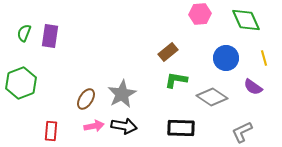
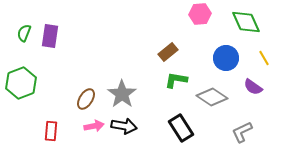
green diamond: moved 2 px down
yellow line: rotated 14 degrees counterclockwise
gray star: rotated 8 degrees counterclockwise
black rectangle: rotated 56 degrees clockwise
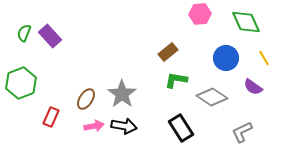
purple rectangle: rotated 50 degrees counterclockwise
red rectangle: moved 14 px up; rotated 18 degrees clockwise
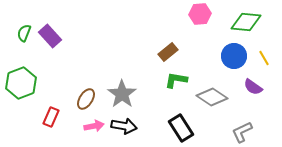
green diamond: rotated 60 degrees counterclockwise
blue circle: moved 8 px right, 2 px up
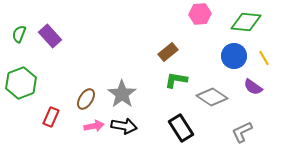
green semicircle: moved 5 px left, 1 px down
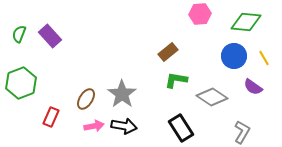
gray L-shape: rotated 145 degrees clockwise
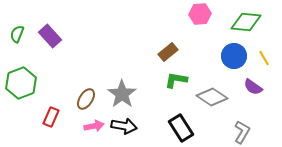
green semicircle: moved 2 px left
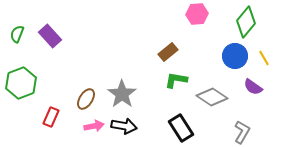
pink hexagon: moved 3 px left
green diamond: rotated 56 degrees counterclockwise
blue circle: moved 1 px right
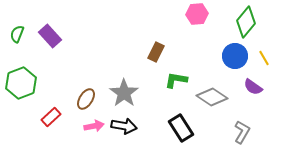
brown rectangle: moved 12 px left; rotated 24 degrees counterclockwise
gray star: moved 2 px right, 1 px up
red rectangle: rotated 24 degrees clockwise
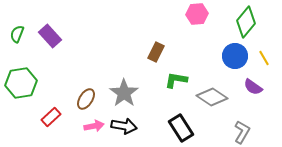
green hexagon: rotated 12 degrees clockwise
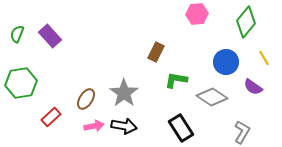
blue circle: moved 9 px left, 6 px down
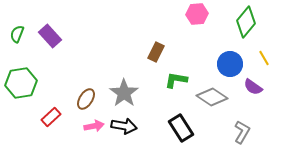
blue circle: moved 4 px right, 2 px down
